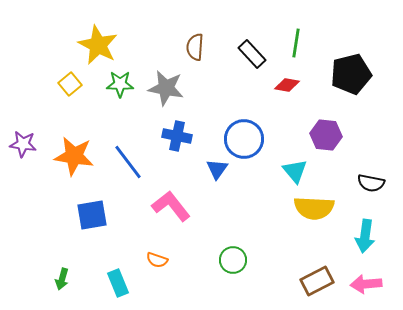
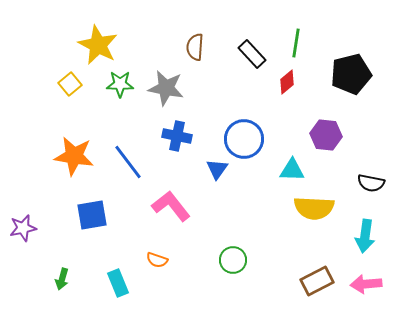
red diamond: moved 3 px up; rotated 50 degrees counterclockwise
purple star: moved 84 px down; rotated 20 degrees counterclockwise
cyan triangle: moved 3 px left, 1 px up; rotated 48 degrees counterclockwise
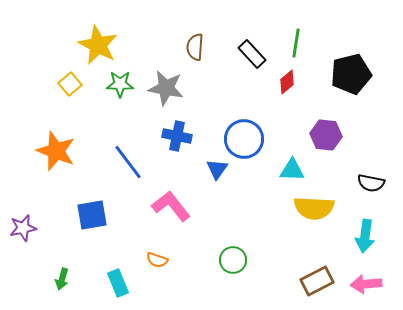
orange star: moved 18 px left, 5 px up; rotated 12 degrees clockwise
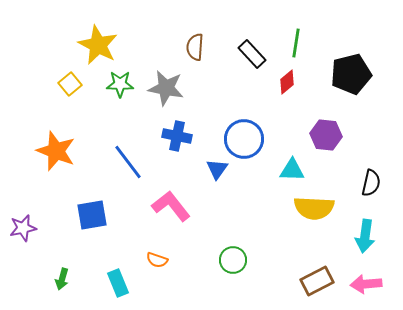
black semicircle: rotated 88 degrees counterclockwise
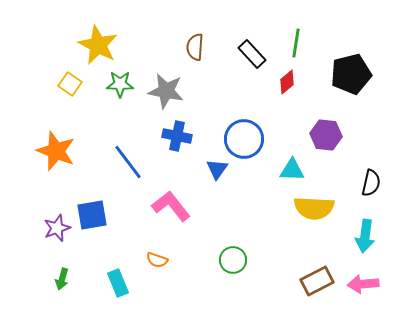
yellow square: rotated 15 degrees counterclockwise
gray star: moved 3 px down
purple star: moved 34 px right; rotated 8 degrees counterclockwise
pink arrow: moved 3 px left
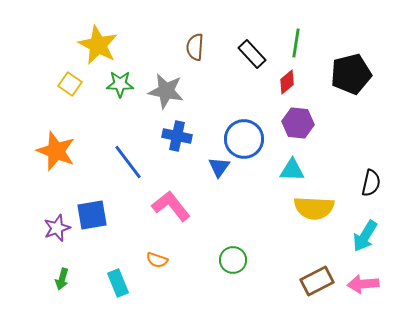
purple hexagon: moved 28 px left, 12 px up
blue triangle: moved 2 px right, 2 px up
cyan arrow: rotated 24 degrees clockwise
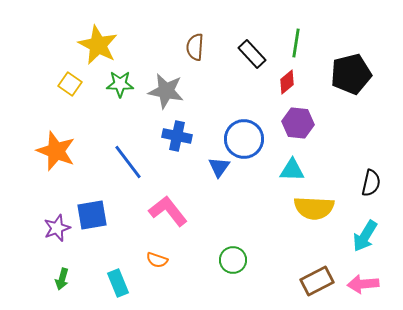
pink L-shape: moved 3 px left, 5 px down
